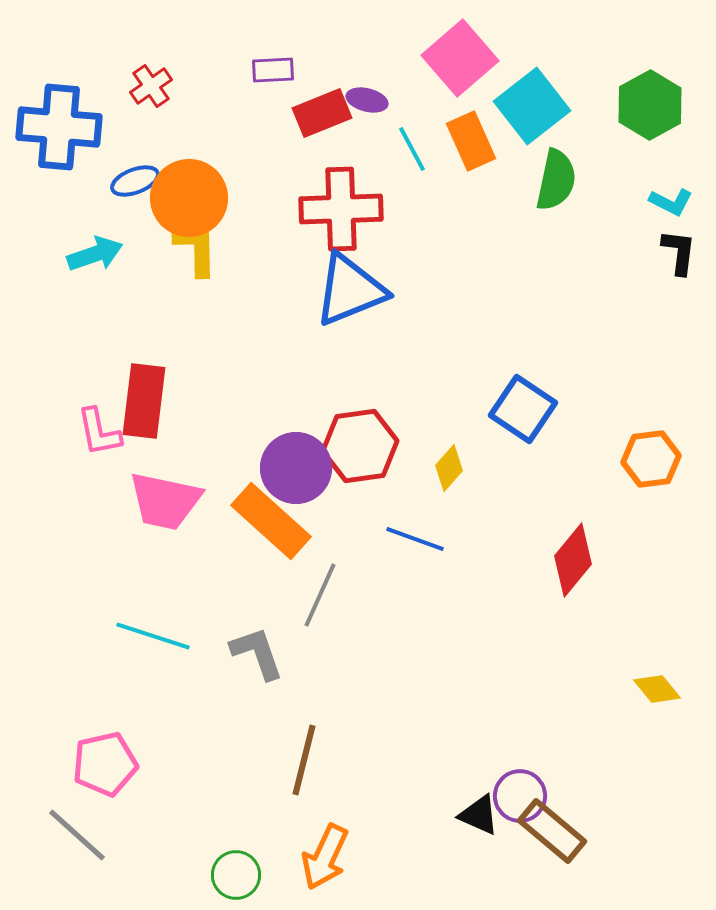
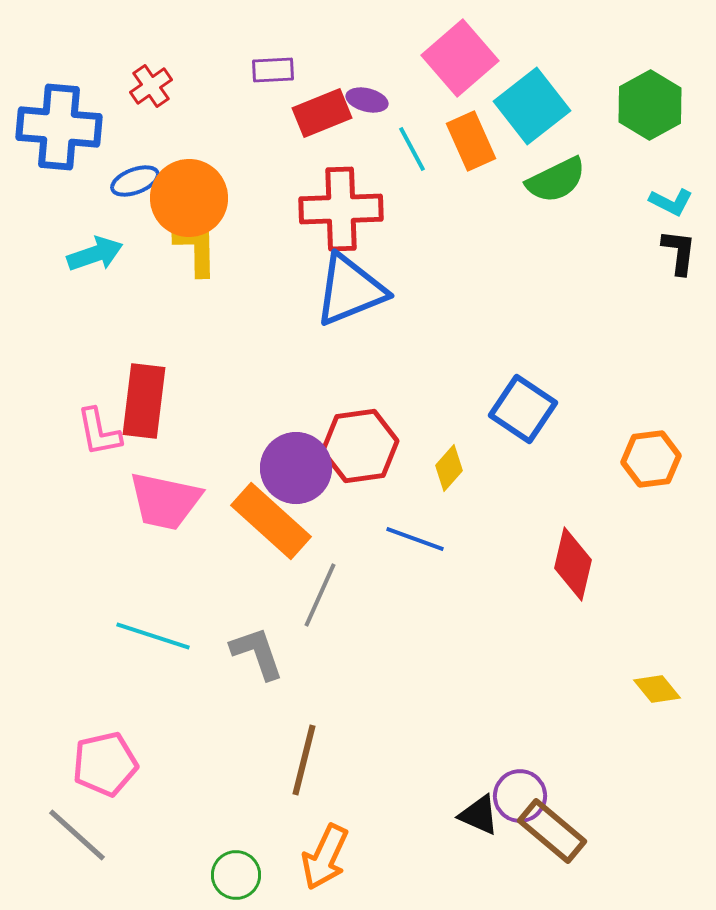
green semicircle at (556, 180): rotated 52 degrees clockwise
red diamond at (573, 560): moved 4 px down; rotated 26 degrees counterclockwise
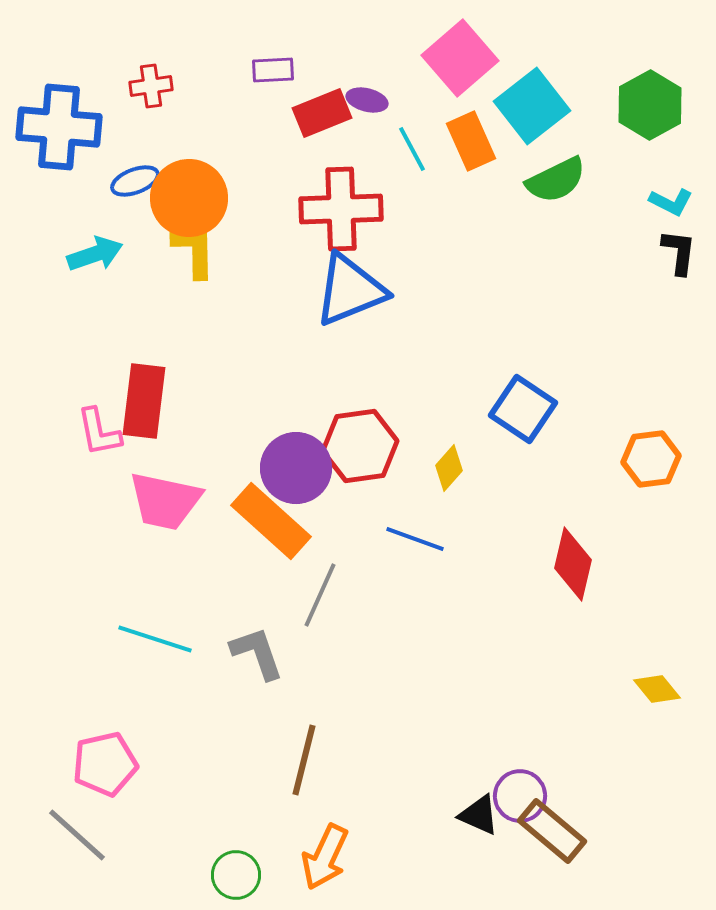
red cross at (151, 86): rotated 27 degrees clockwise
yellow L-shape at (196, 249): moved 2 px left, 2 px down
cyan line at (153, 636): moved 2 px right, 3 px down
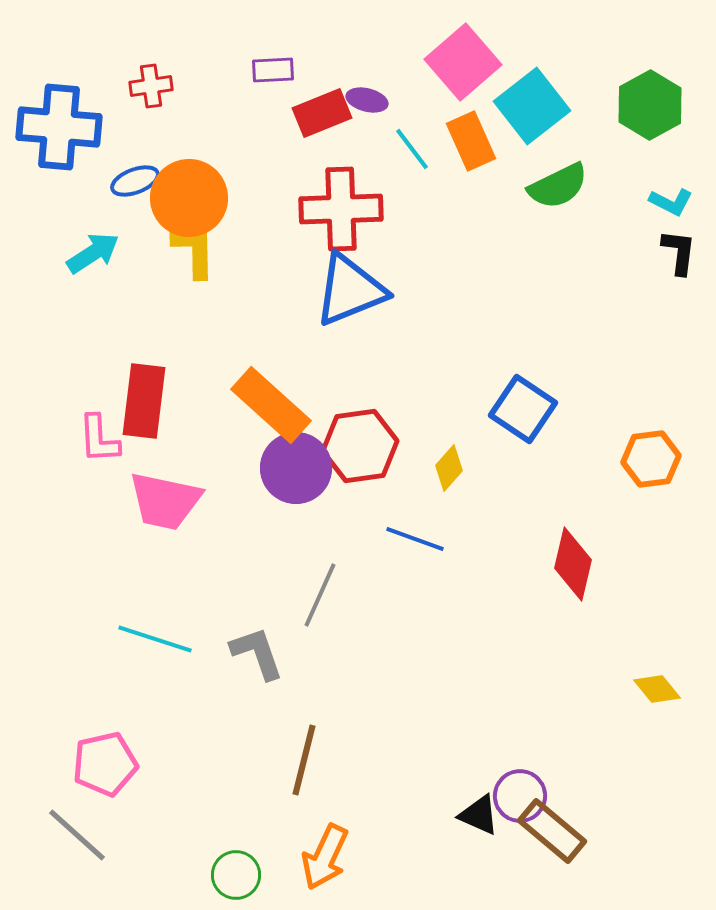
pink square at (460, 58): moved 3 px right, 4 px down
cyan line at (412, 149): rotated 9 degrees counterclockwise
green semicircle at (556, 180): moved 2 px right, 6 px down
cyan arrow at (95, 254): moved 2 px left, 1 px up; rotated 14 degrees counterclockwise
pink L-shape at (99, 432): moved 7 px down; rotated 8 degrees clockwise
orange rectangle at (271, 521): moved 116 px up
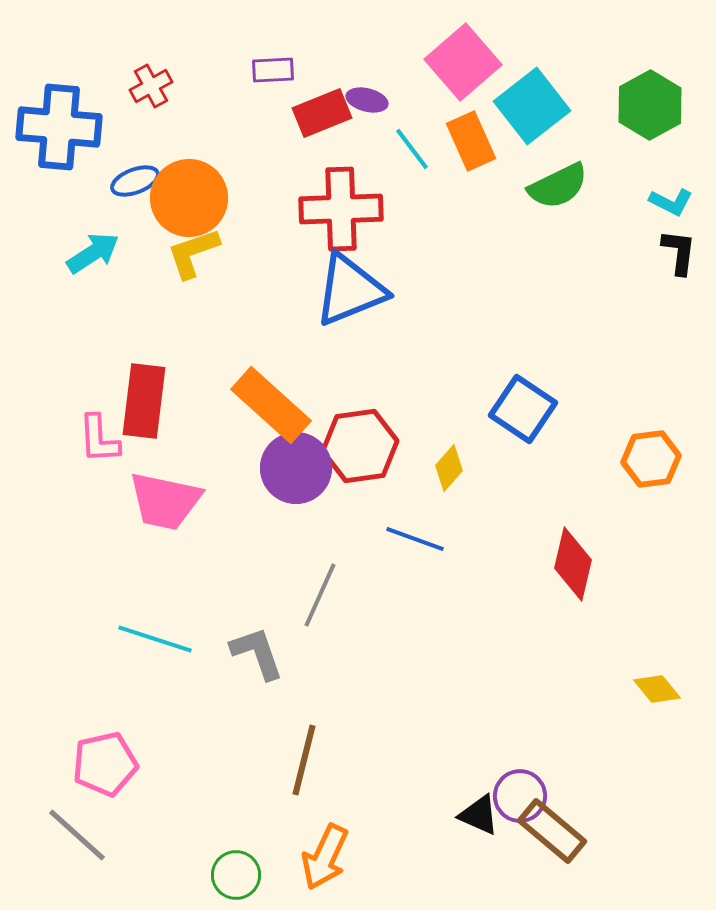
red cross at (151, 86): rotated 21 degrees counterclockwise
yellow L-shape at (194, 251): moved 1 px left, 2 px down; rotated 108 degrees counterclockwise
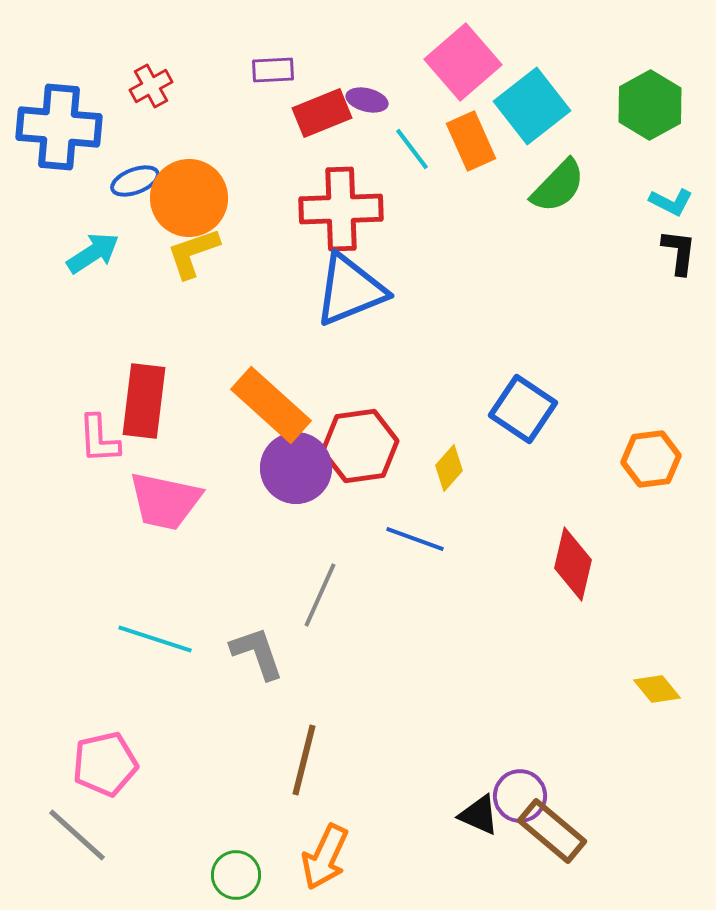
green semicircle at (558, 186): rotated 20 degrees counterclockwise
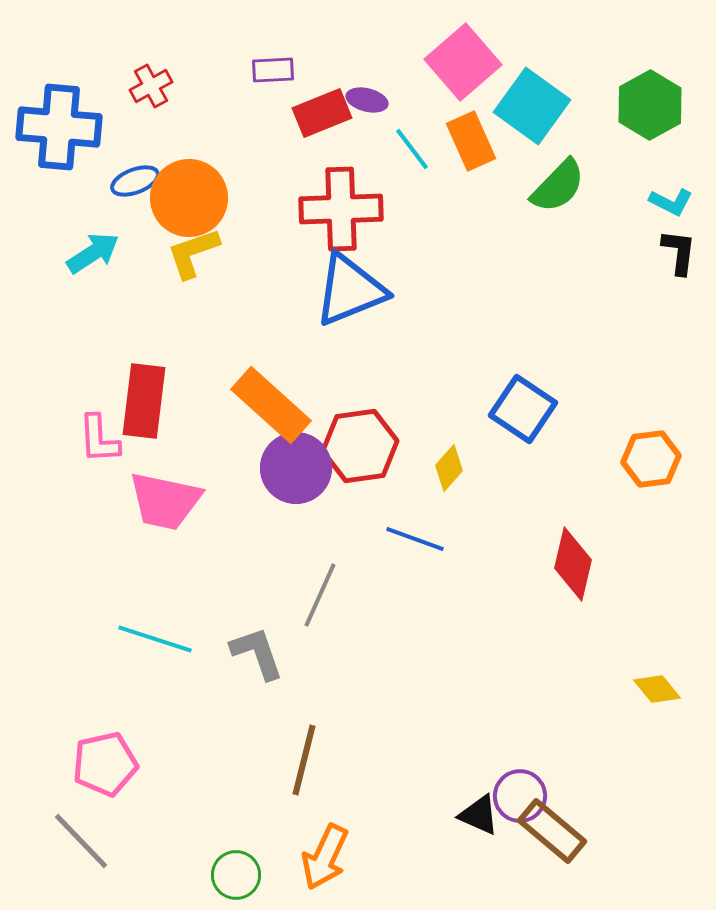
cyan square at (532, 106): rotated 16 degrees counterclockwise
gray line at (77, 835): moved 4 px right, 6 px down; rotated 4 degrees clockwise
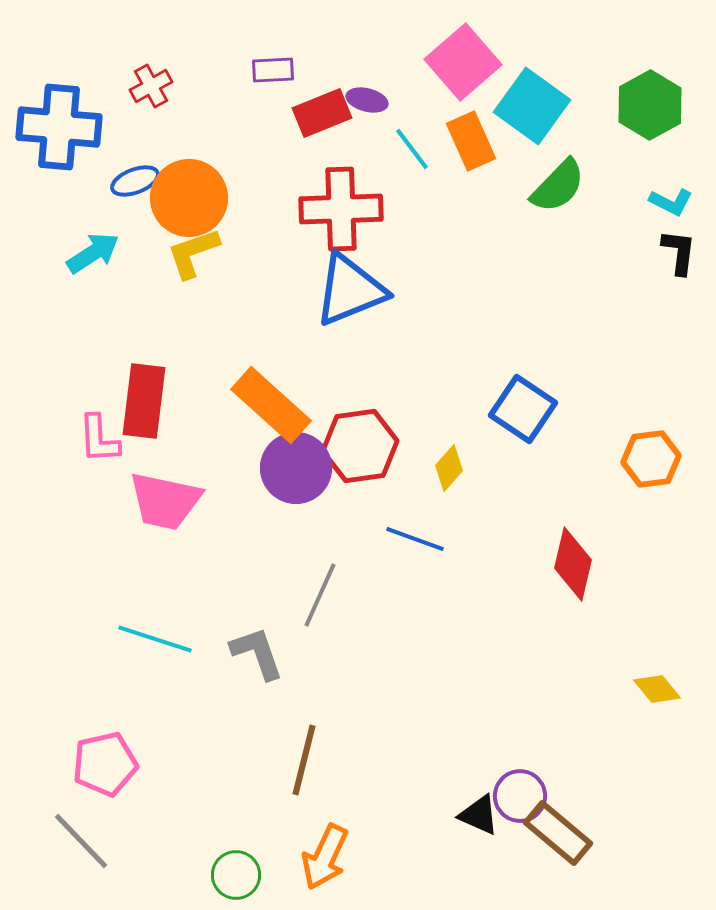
brown rectangle at (552, 831): moved 6 px right, 2 px down
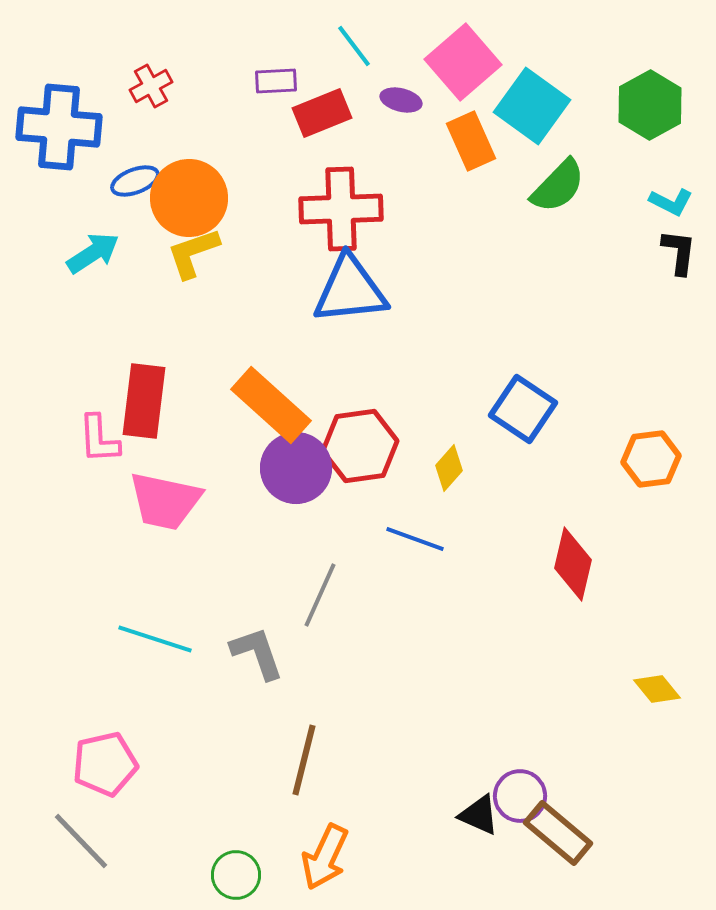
purple rectangle at (273, 70): moved 3 px right, 11 px down
purple ellipse at (367, 100): moved 34 px right
cyan line at (412, 149): moved 58 px left, 103 px up
blue triangle at (350, 290): rotated 16 degrees clockwise
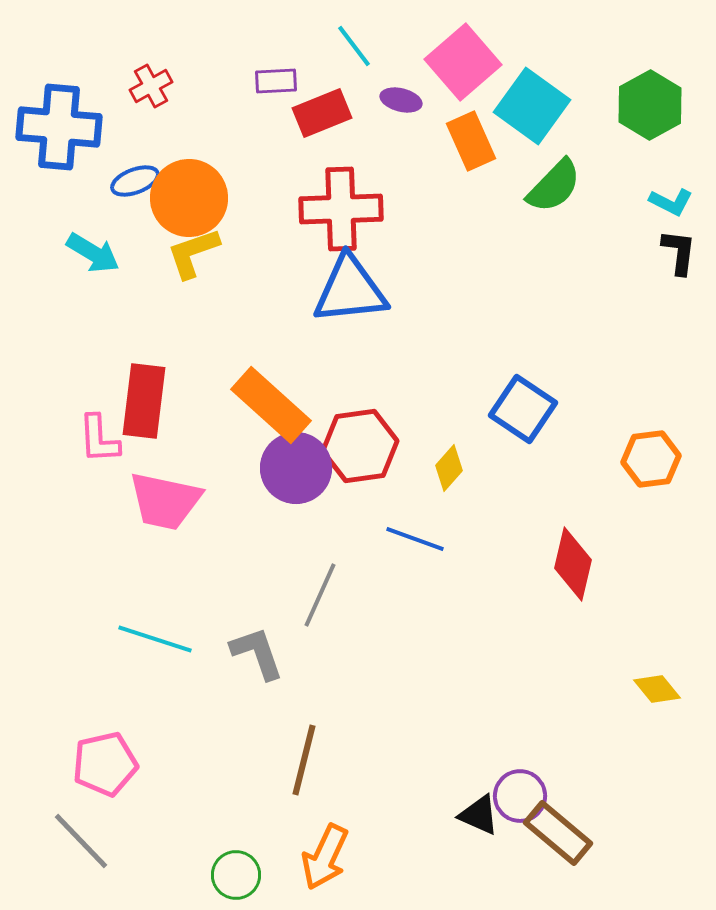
green semicircle at (558, 186): moved 4 px left
cyan arrow at (93, 253): rotated 64 degrees clockwise
